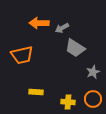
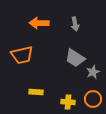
gray arrow: moved 13 px right, 4 px up; rotated 72 degrees counterclockwise
gray trapezoid: moved 10 px down
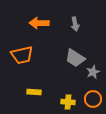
yellow rectangle: moved 2 px left
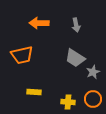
gray arrow: moved 1 px right, 1 px down
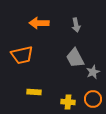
gray trapezoid: rotated 30 degrees clockwise
